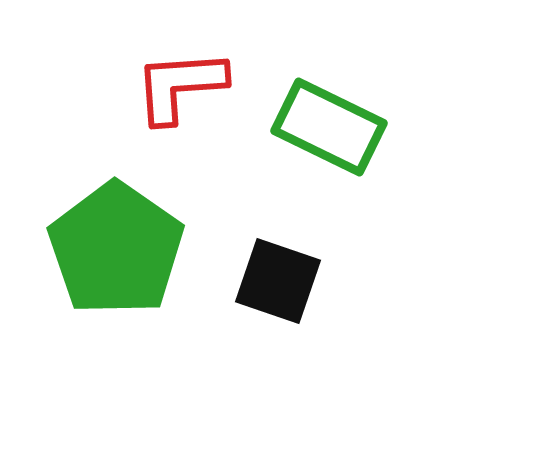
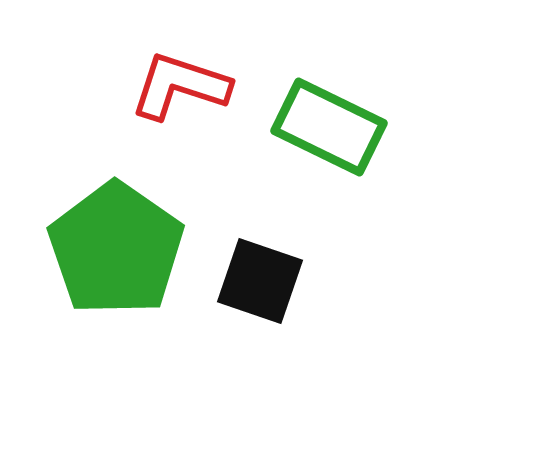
red L-shape: rotated 22 degrees clockwise
black square: moved 18 px left
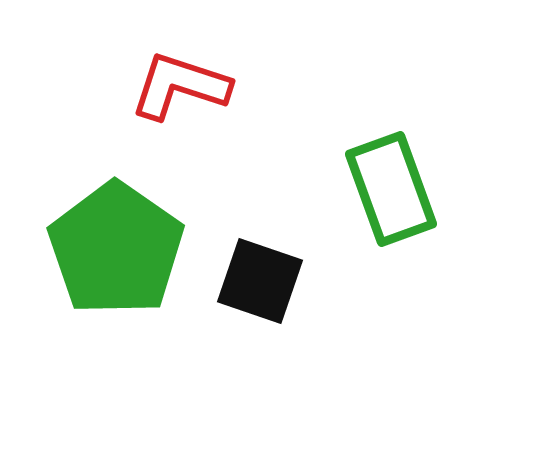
green rectangle: moved 62 px right, 62 px down; rotated 44 degrees clockwise
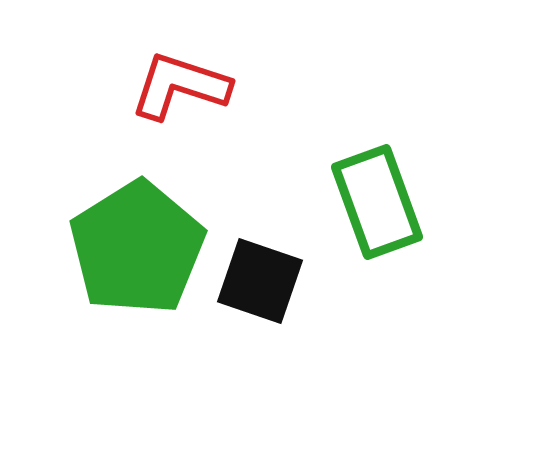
green rectangle: moved 14 px left, 13 px down
green pentagon: moved 21 px right, 1 px up; rotated 5 degrees clockwise
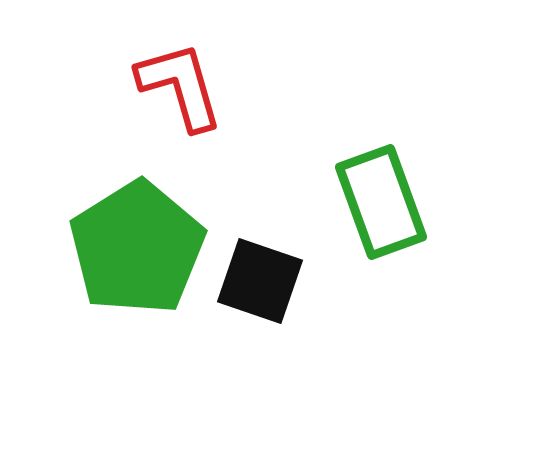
red L-shape: rotated 56 degrees clockwise
green rectangle: moved 4 px right
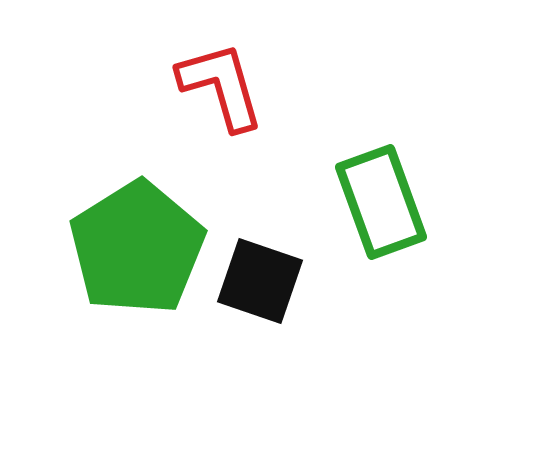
red L-shape: moved 41 px right
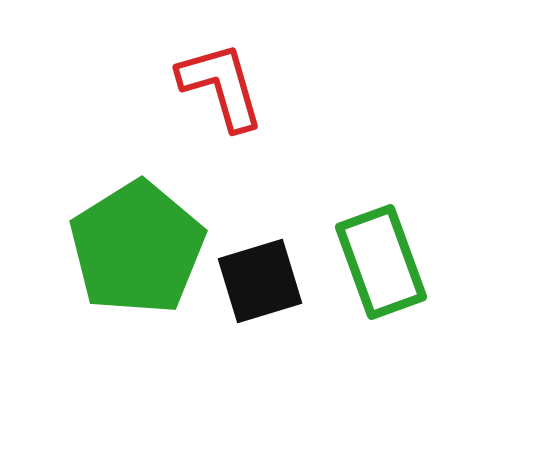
green rectangle: moved 60 px down
black square: rotated 36 degrees counterclockwise
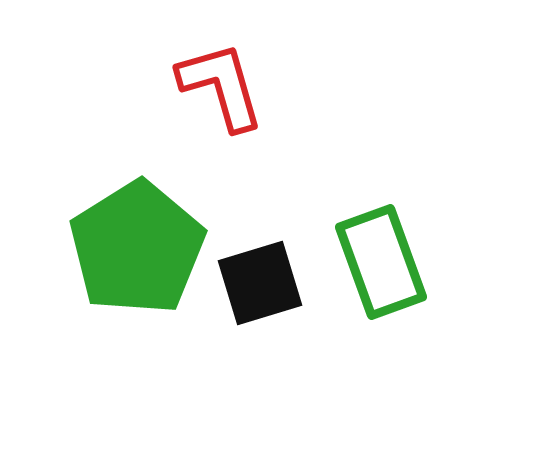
black square: moved 2 px down
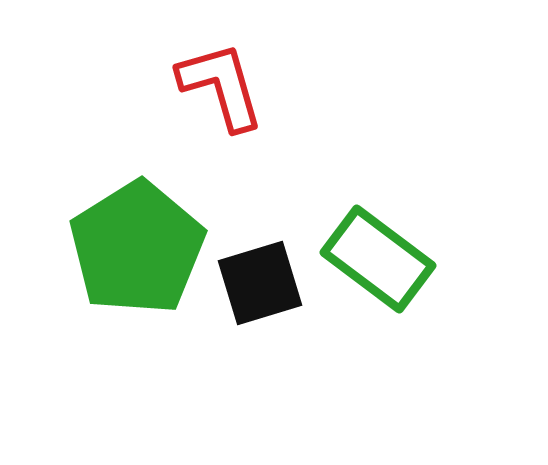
green rectangle: moved 3 px left, 3 px up; rotated 33 degrees counterclockwise
